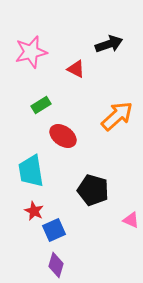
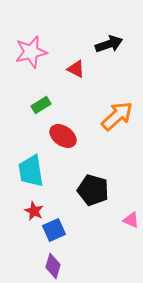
purple diamond: moved 3 px left, 1 px down
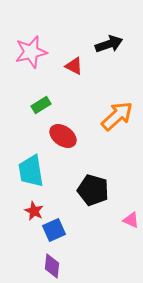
red triangle: moved 2 px left, 3 px up
purple diamond: moved 1 px left; rotated 10 degrees counterclockwise
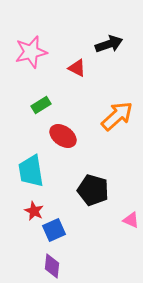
red triangle: moved 3 px right, 2 px down
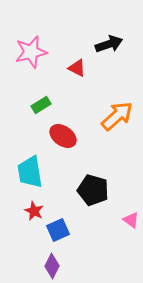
cyan trapezoid: moved 1 px left, 1 px down
pink triangle: rotated 12 degrees clockwise
blue square: moved 4 px right
purple diamond: rotated 20 degrees clockwise
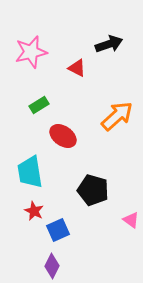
green rectangle: moved 2 px left
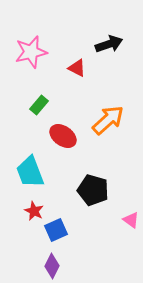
green rectangle: rotated 18 degrees counterclockwise
orange arrow: moved 9 px left, 4 px down
cyan trapezoid: rotated 12 degrees counterclockwise
blue square: moved 2 px left
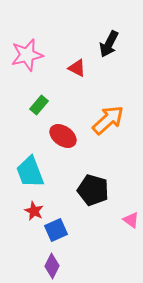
black arrow: rotated 136 degrees clockwise
pink star: moved 4 px left, 3 px down
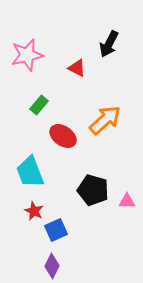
orange arrow: moved 3 px left
pink triangle: moved 4 px left, 19 px up; rotated 36 degrees counterclockwise
